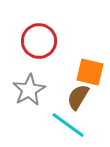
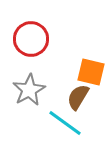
red circle: moved 8 px left, 2 px up
orange square: moved 1 px right
cyan line: moved 3 px left, 2 px up
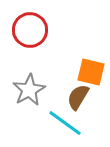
red circle: moved 1 px left, 9 px up
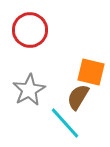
cyan line: rotated 12 degrees clockwise
